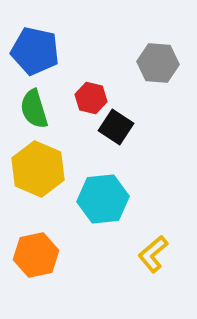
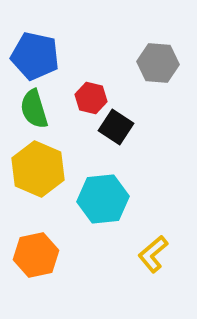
blue pentagon: moved 5 px down
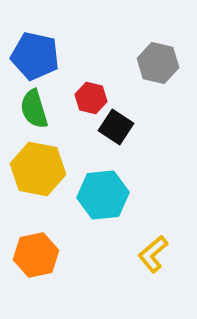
gray hexagon: rotated 9 degrees clockwise
yellow hexagon: rotated 12 degrees counterclockwise
cyan hexagon: moved 4 px up
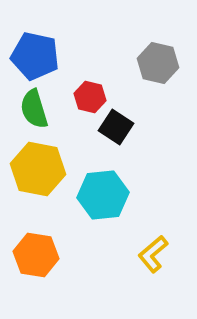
red hexagon: moved 1 px left, 1 px up
orange hexagon: rotated 21 degrees clockwise
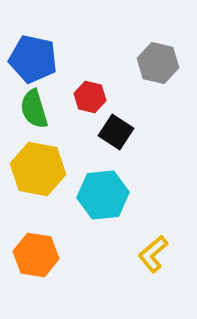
blue pentagon: moved 2 px left, 3 px down
black square: moved 5 px down
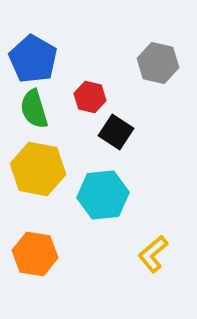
blue pentagon: rotated 18 degrees clockwise
orange hexagon: moved 1 px left, 1 px up
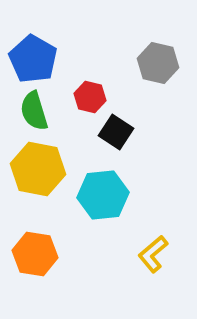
green semicircle: moved 2 px down
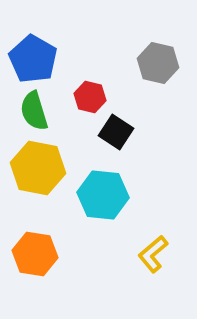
yellow hexagon: moved 1 px up
cyan hexagon: rotated 12 degrees clockwise
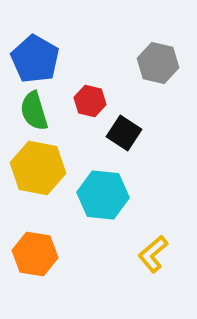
blue pentagon: moved 2 px right
red hexagon: moved 4 px down
black square: moved 8 px right, 1 px down
